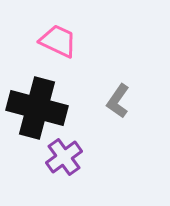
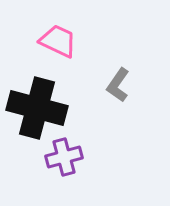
gray L-shape: moved 16 px up
purple cross: rotated 21 degrees clockwise
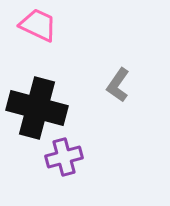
pink trapezoid: moved 20 px left, 16 px up
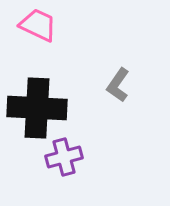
black cross: rotated 12 degrees counterclockwise
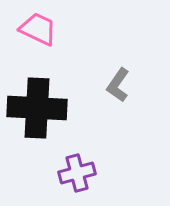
pink trapezoid: moved 4 px down
purple cross: moved 13 px right, 16 px down
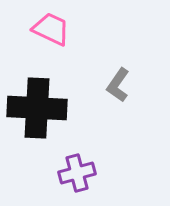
pink trapezoid: moved 13 px right
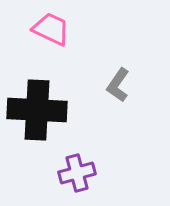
black cross: moved 2 px down
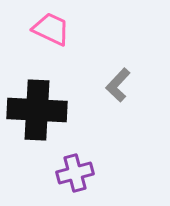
gray L-shape: rotated 8 degrees clockwise
purple cross: moved 2 px left
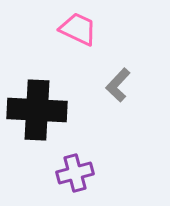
pink trapezoid: moved 27 px right
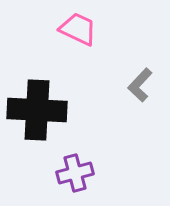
gray L-shape: moved 22 px right
